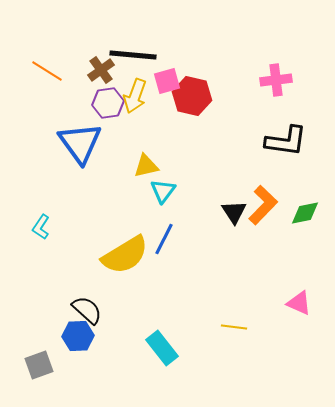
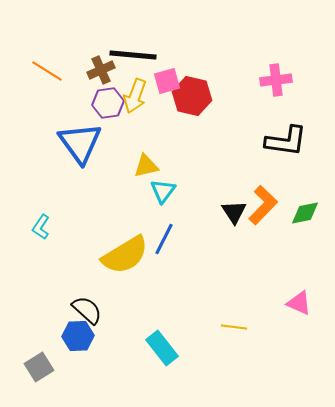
brown cross: rotated 12 degrees clockwise
gray square: moved 2 px down; rotated 12 degrees counterclockwise
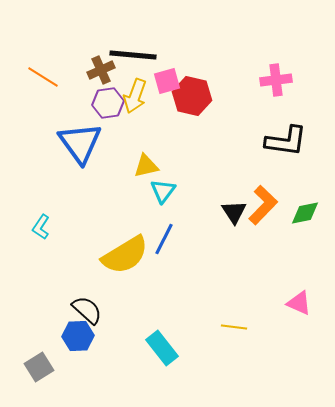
orange line: moved 4 px left, 6 px down
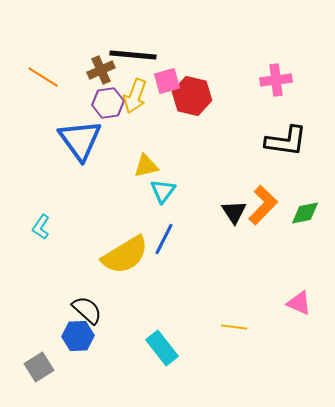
blue triangle: moved 3 px up
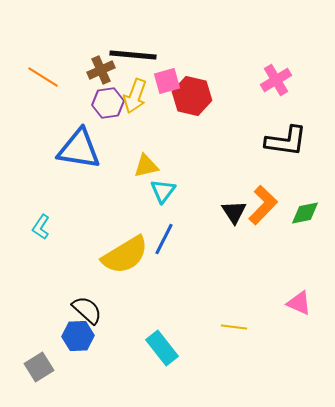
pink cross: rotated 24 degrees counterclockwise
blue triangle: moved 1 px left, 9 px down; rotated 45 degrees counterclockwise
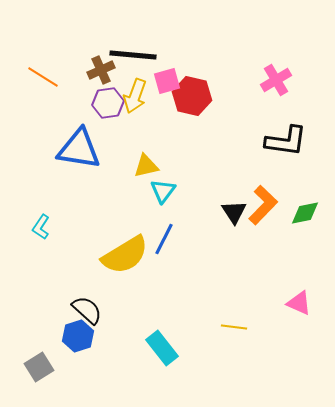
blue hexagon: rotated 16 degrees counterclockwise
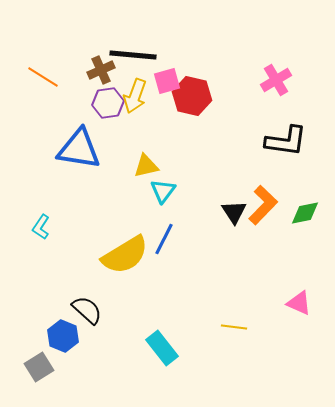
blue hexagon: moved 15 px left; rotated 20 degrees counterclockwise
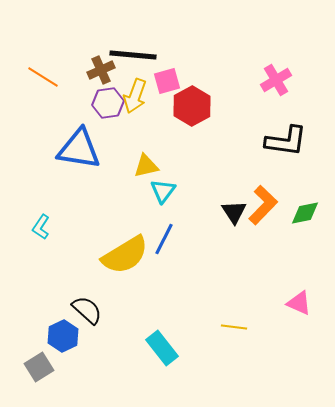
red hexagon: moved 10 px down; rotated 18 degrees clockwise
blue hexagon: rotated 12 degrees clockwise
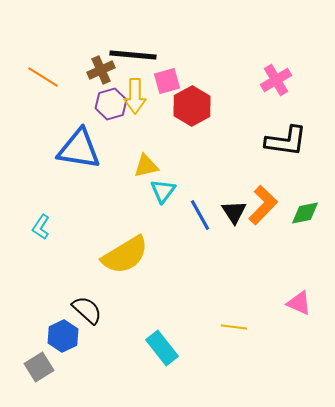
yellow arrow: rotated 20 degrees counterclockwise
purple hexagon: moved 3 px right, 1 px down; rotated 8 degrees counterclockwise
blue line: moved 36 px right, 24 px up; rotated 56 degrees counterclockwise
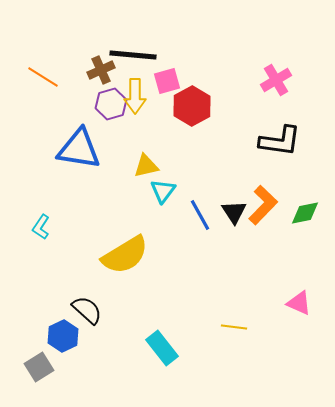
black L-shape: moved 6 px left
